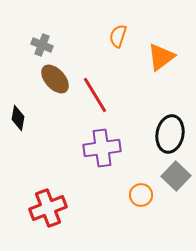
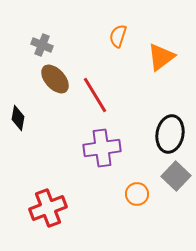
orange circle: moved 4 px left, 1 px up
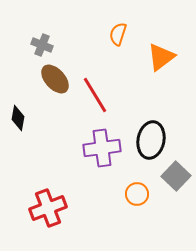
orange semicircle: moved 2 px up
black ellipse: moved 19 px left, 6 px down
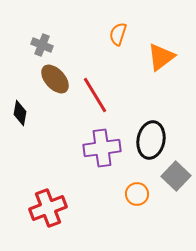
black diamond: moved 2 px right, 5 px up
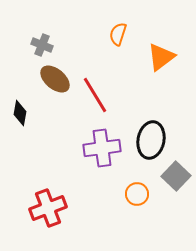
brown ellipse: rotated 8 degrees counterclockwise
